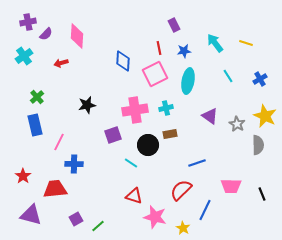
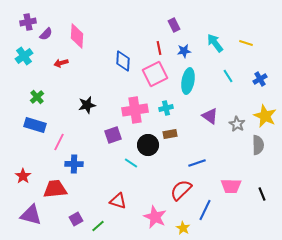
blue rectangle at (35, 125): rotated 60 degrees counterclockwise
red triangle at (134, 196): moved 16 px left, 5 px down
pink star at (155, 217): rotated 10 degrees clockwise
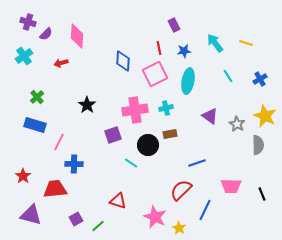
purple cross at (28, 22): rotated 28 degrees clockwise
black star at (87, 105): rotated 24 degrees counterclockwise
yellow star at (183, 228): moved 4 px left
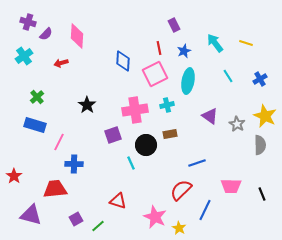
blue star at (184, 51): rotated 16 degrees counterclockwise
cyan cross at (166, 108): moved 1 px right, 3 px up
black circle at (148, 145): moved 2 px left
gray semicircle at (258, 145): moved 2 px right
cyan line at (131, 163): rotated 32 degrees clockwise
red star at (23, 176): moved 9 px left
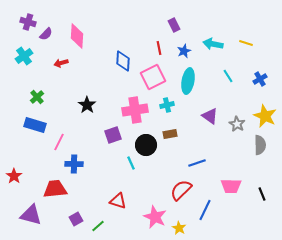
cyan arrow at (215, 43): moved 2 px left, 1 px down; rotated 42 degrees counterclockwise
pink square at (155, 74): moved 2 px left, 3 px down
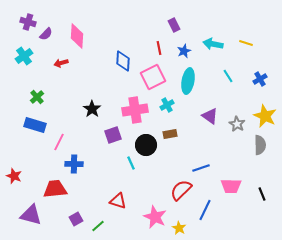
black star at (87, 105): moved 5 px right, 4 px down
cyan cross at (167, 105): rotated 16 degrees counterclockwise
blue line at (197, 163): moved 4 px right, 5 px down
red star at (14, 176): rotated 14 degrees counterclockwise
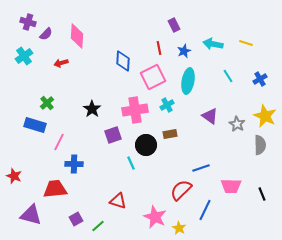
green cross at (37, 97): moved 10 px right, 6 px down
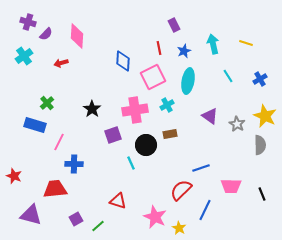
cyan arrow at (213, 44): rotated 66 degrees clockwise
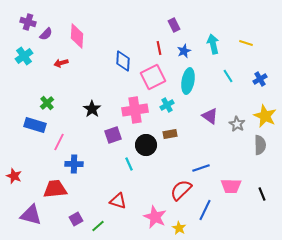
cyan line at (131, 163): moved 2 px left, 1 px down
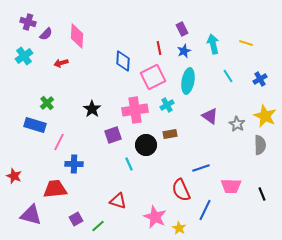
purple rectangle at (174, 25): moved 8 px right, 4 px down
red semicircle at (181, 190): rotated 70 degrees counterclockwise
